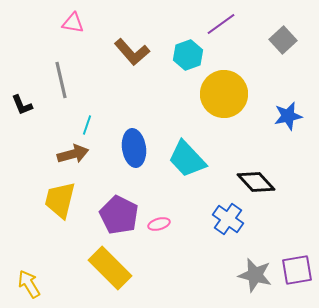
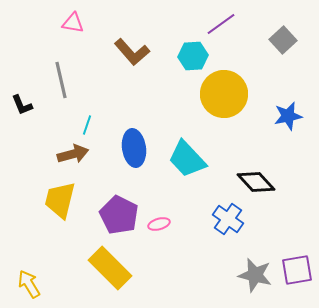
cyan hexagon: moved 5 px right, 1 px down; rotated 16 degrees clockwise
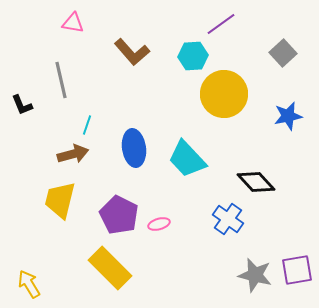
gray square: moved 13 px down
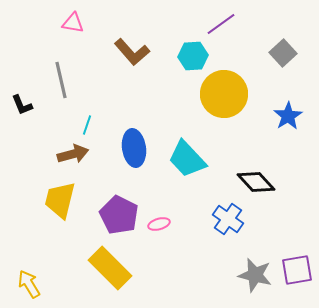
blue star: rotated 20 degrees counterclockwise
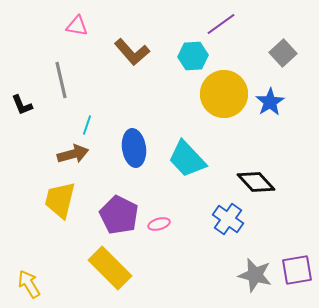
pink triangle: moved 4 px right, 3 px down
blue star: moved 18 px left, 14 px up
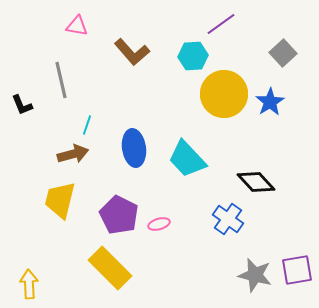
yellow arrow: rotated 28 degrees clockwise
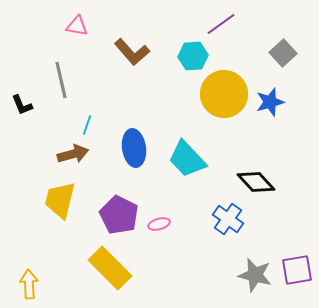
blue star: rotated 16 degrees clockwise
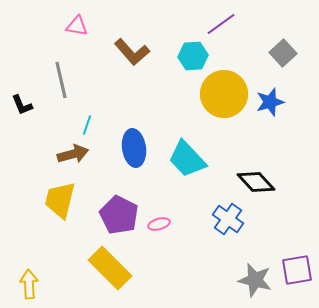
gray star: moved 5 px down
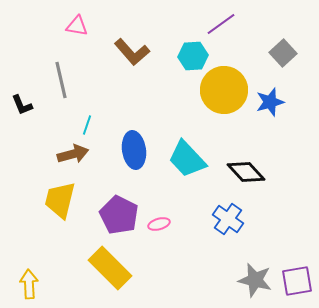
yellow circle: moved 4 px up
blue ellipse: moved 2 px down
black diamond: moved 10 px left, 10 px up
purple square: moved 11 px down
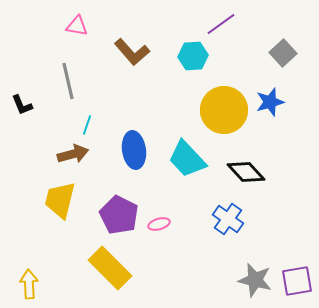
gray line: moved 7 px right, 1 px down
yellow circle: moved 20 px down
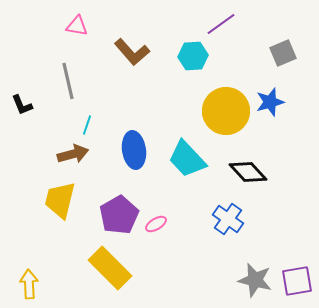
gray square: rotated 20 degrees clockwise
yellow circle: moved 2 px right, 1 px down
black diamond: moved 2 px right
purple pentagon: rotated 15 degrees clockwise
pink ellipse: moved 3 px left; rotated 15 degrees counterclockwise
